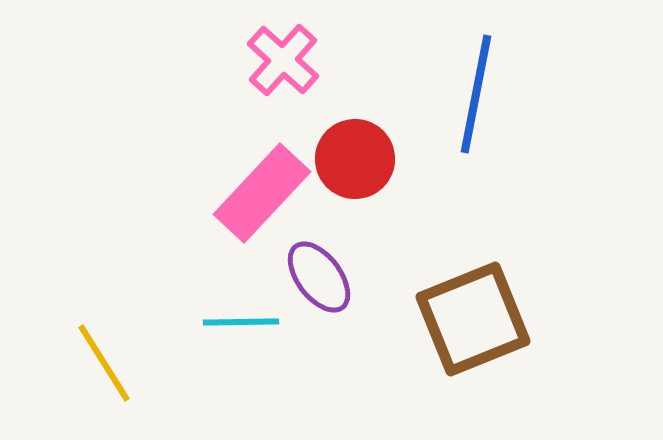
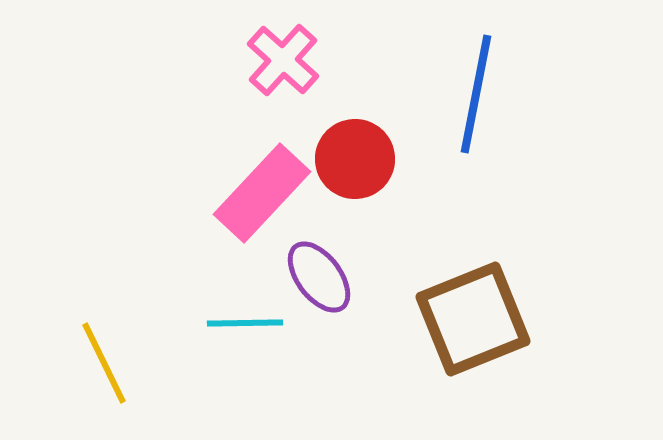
cyan line: moved 4 px right, 1 px down
yellow line: rotated 6 degrees clockwise
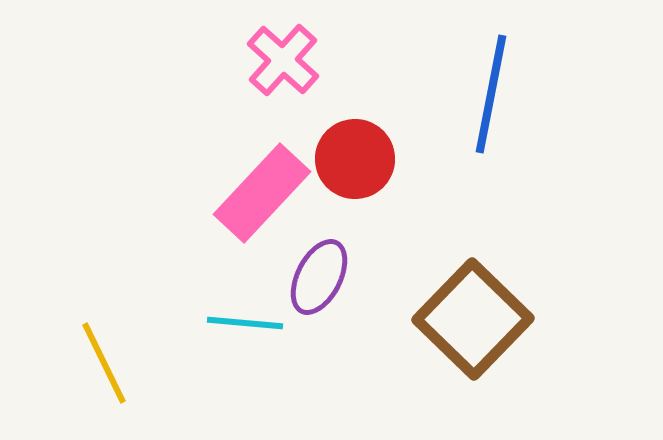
blue line: moved 15 px right
purple ellipse: rotated 64 degrees clockwise
brown square: rotated 24 degrees counterclockwise
cyan line: rotated 6 degrees clockwise
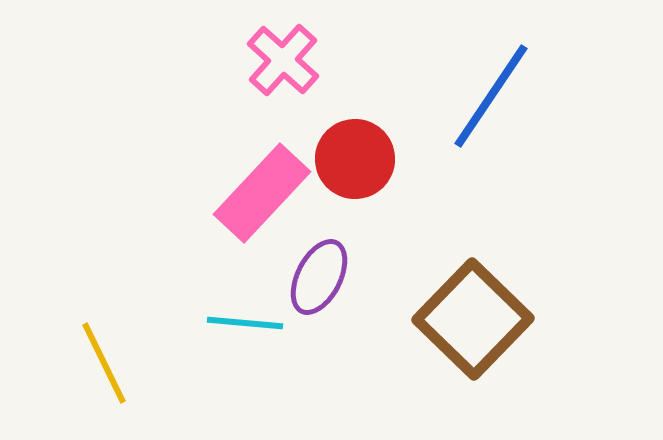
blue line: moved 2 px down; rotated 23 degrees clockwise
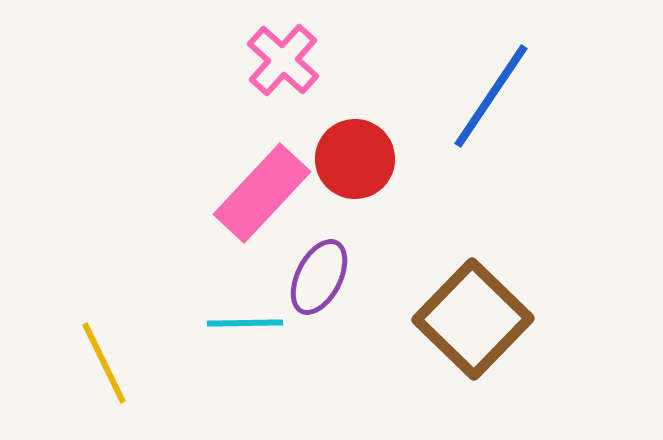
cyan line: rotated 6 degrees counterclockwise
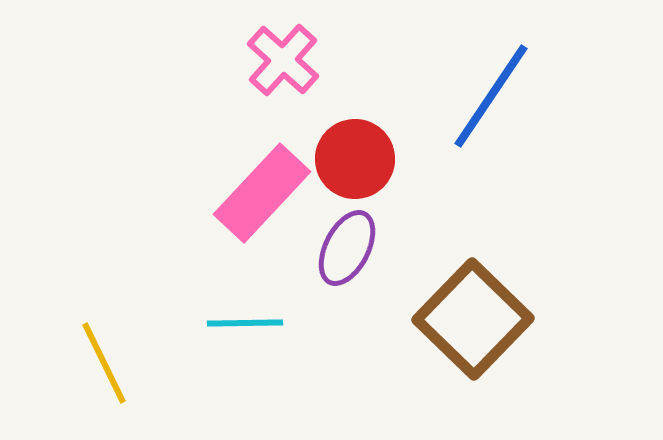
purple ellipse: moved 28 px right, 29 px up
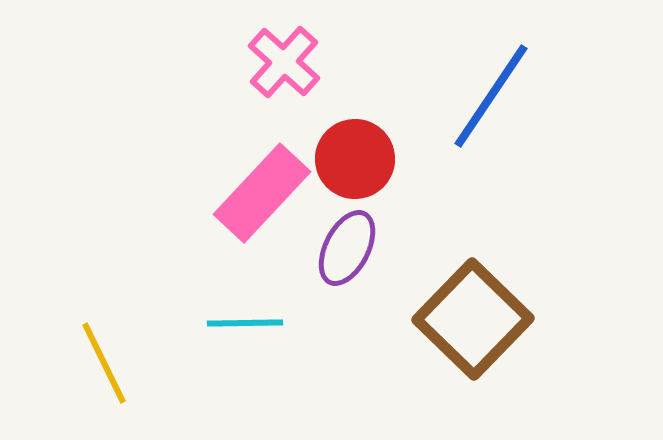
pink cross: moved 1 px right, 2 px down
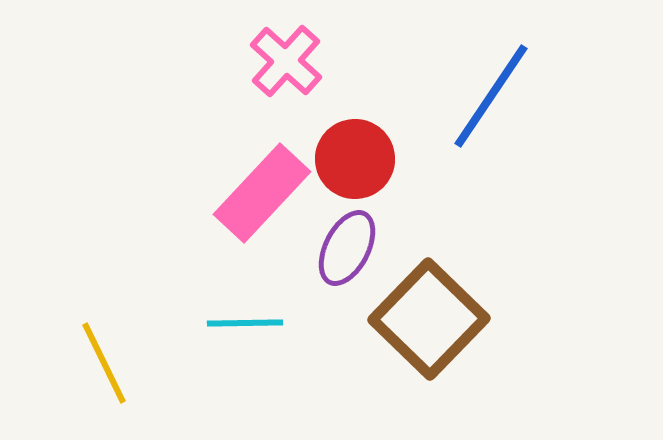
pink cross: moved 2 px right, 1 px up
brown square: moved 44 px left
